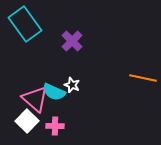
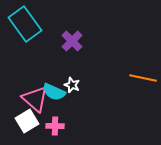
white square: rotated 15 degrees clockwise
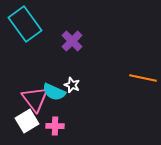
pink triangle: rotated 12 degrees clockwise
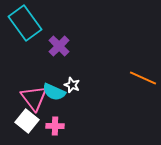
cyan rectangle: moved 1 px up
purple cross: moved 13 px left, 5 px down
orange line: rotated 12 degrees clockwise
pink triangle: moved 1 px left, 1 px up
white square: rotated 20 degrees counterclockwise
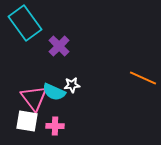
white star: rotated 28 degrees counterclockwise
white square: rotated 30 degrees counterclockwise
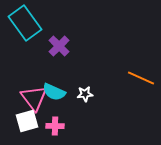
orange line: moved 2 px left
white star: moved 13 px right, 9 px down
white square: rotated 25 degrees counterclockwise
